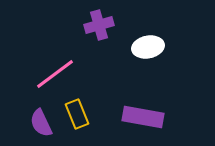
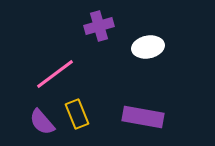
purple cross: moved 1 px down
purple semicircle: moved 1 px right, 1 px up; rotated 16 degrees counterclockwise
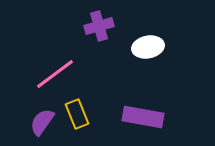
purple semicircle: rotated 76 degrees clockwise
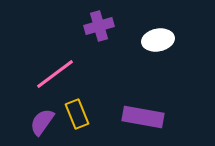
white ellipse: moved 10 px right, 7 px up
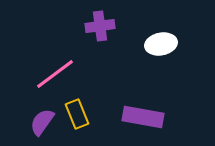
purple cross: moved 1 px right; rotated 8 degrees clockwise
white ellipse: moved 3 px right, 4 px down
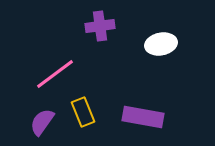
yellow rectangle: moved 6 px right, 2 px up
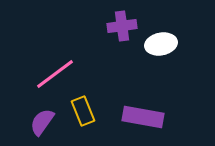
purple cross: moved 22 px right
yellow rectangle: moved 1 px up
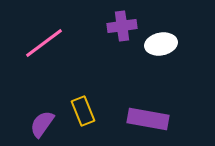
pink line: moved 11 px left, 31 px up
purple rectangle: moved 5 px right, 2 px down
purple semicircle: moved 2 px down
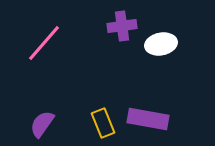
pink line: rotated 12 degrees counterclockwise
yellow rectangle: moved 20 px right, 12 px down
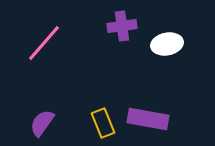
white ellipse: moved 6 px right
purple semicircle: moved 1 px up
